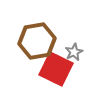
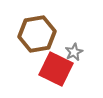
brown hexagon: moved 7 px up
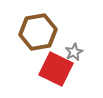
brown hexagon: moved 1 px right, 2 px up
